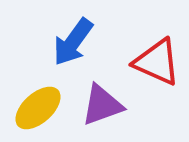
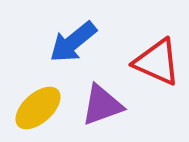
blue arrow: rotated 15 degrees clockwise
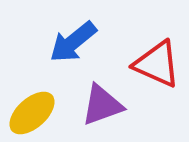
red triangle: moved 2 px down
yellow ellipse: moved 6 px left, 5 px down
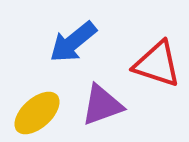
red triangle: rotated 6 degrees counterclockwise
yellow ellipse: moved 5 px right
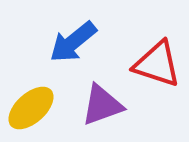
yellow ellipse: moved 6 px left, 5 px up
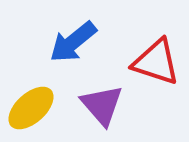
red triangle: moved 1 px left, 2 px up
purple triangle: rotated 51 degrees counterclockwise
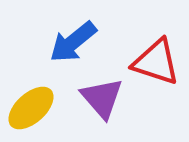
purple triangle: moved 7 px up
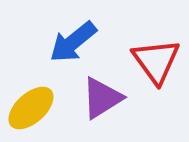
red triangle: moved 1 px up; rotated 36 degrees clockwise
purple triangle: rotated 39 degrees clockwise
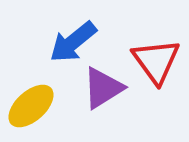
purple triangle: moved 1 px right, 10 px up
yellow ellipse: moved 2 px up
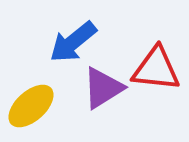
red triangle: moved 8 px down; rotated 48 degrees counterclockwise
